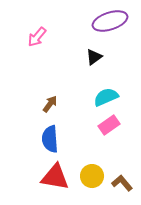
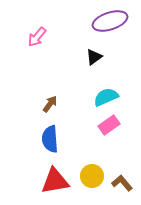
red triangle: moved 4 px down; rotated 20 degrees counterclockwise
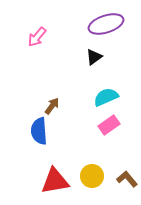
purple ellipse: moved 4 px left, 3 px down
brown arrow: moved 2 px right, 2 px down
blue semicircle: moved 11 px left, 8 px up
brown L-shape: moved 5 px right, 4 px up
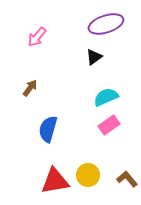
brown arrow: moved 22 px left, 18 px up
blue semicircle: moved 9 px right, 2 px up; rotated 20 degrees clockwise
yellow circle: moved 4 px left, 1 px up
